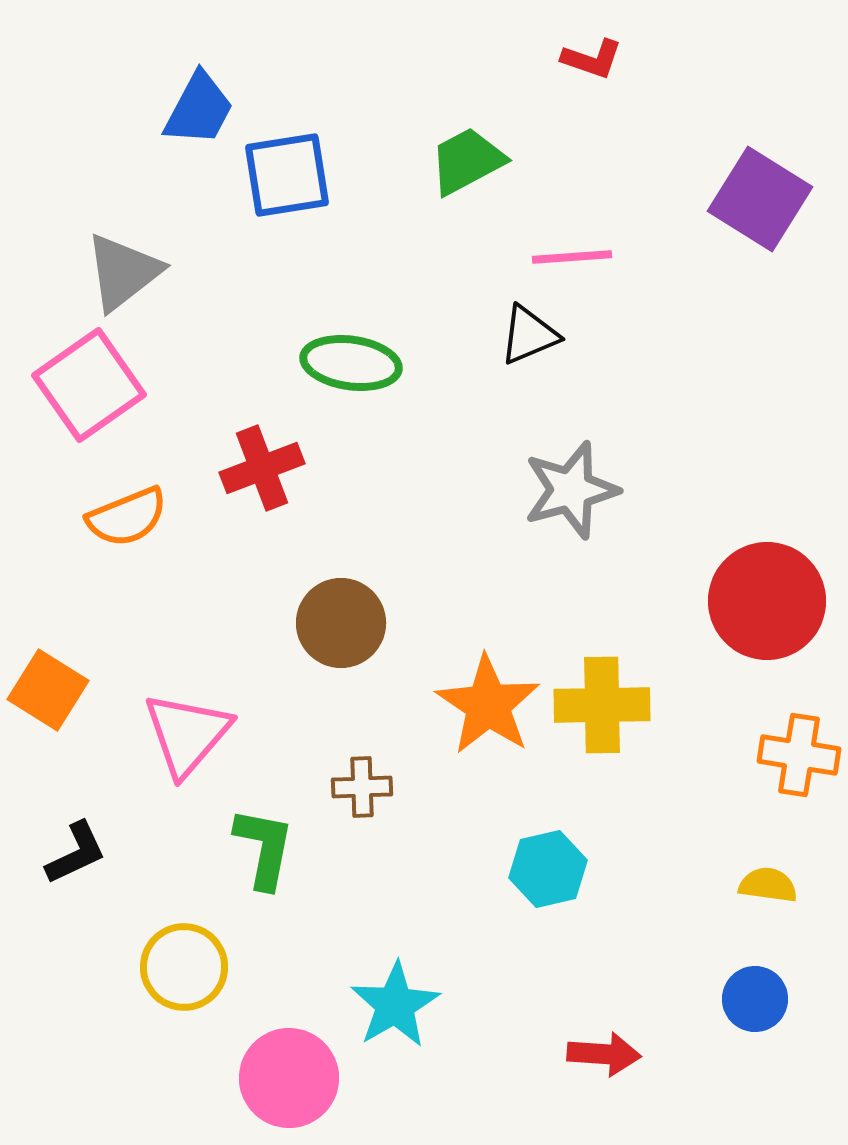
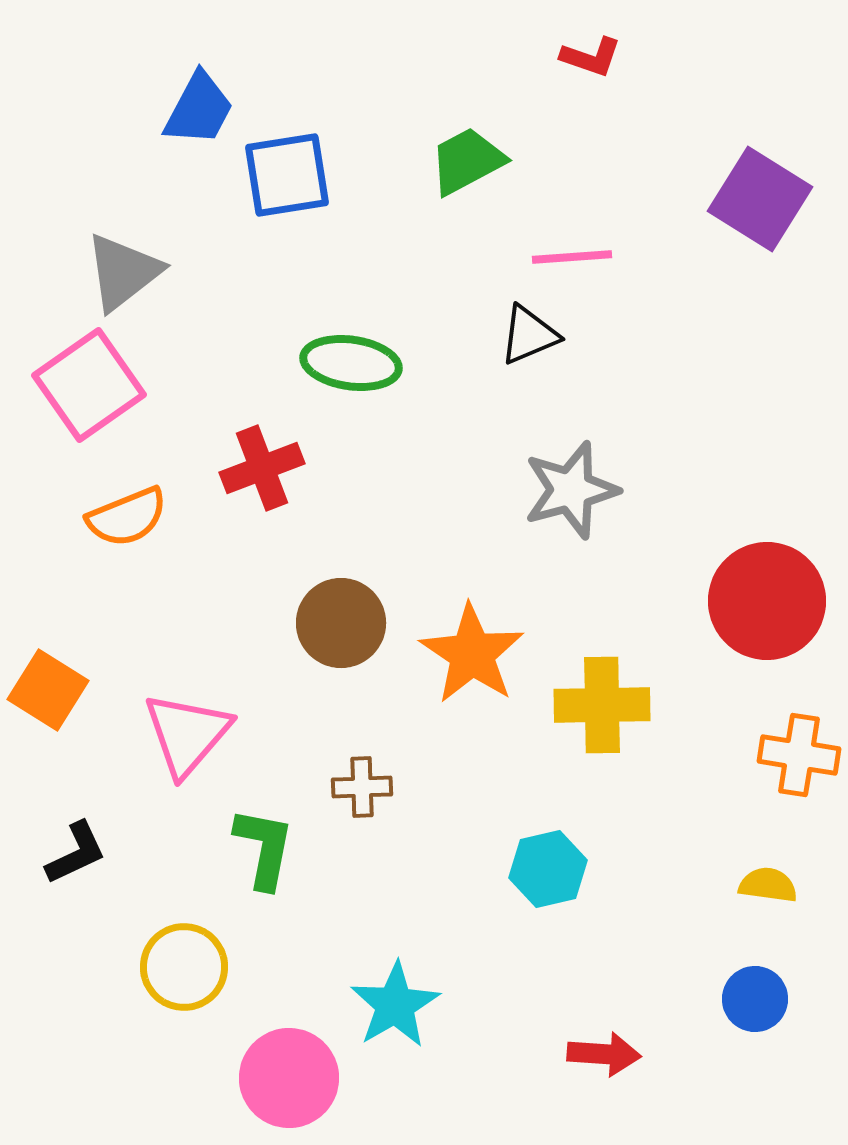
red L-shape: moved 1 px left, 2 px up
orange star: moved 16 px left, 51 px up
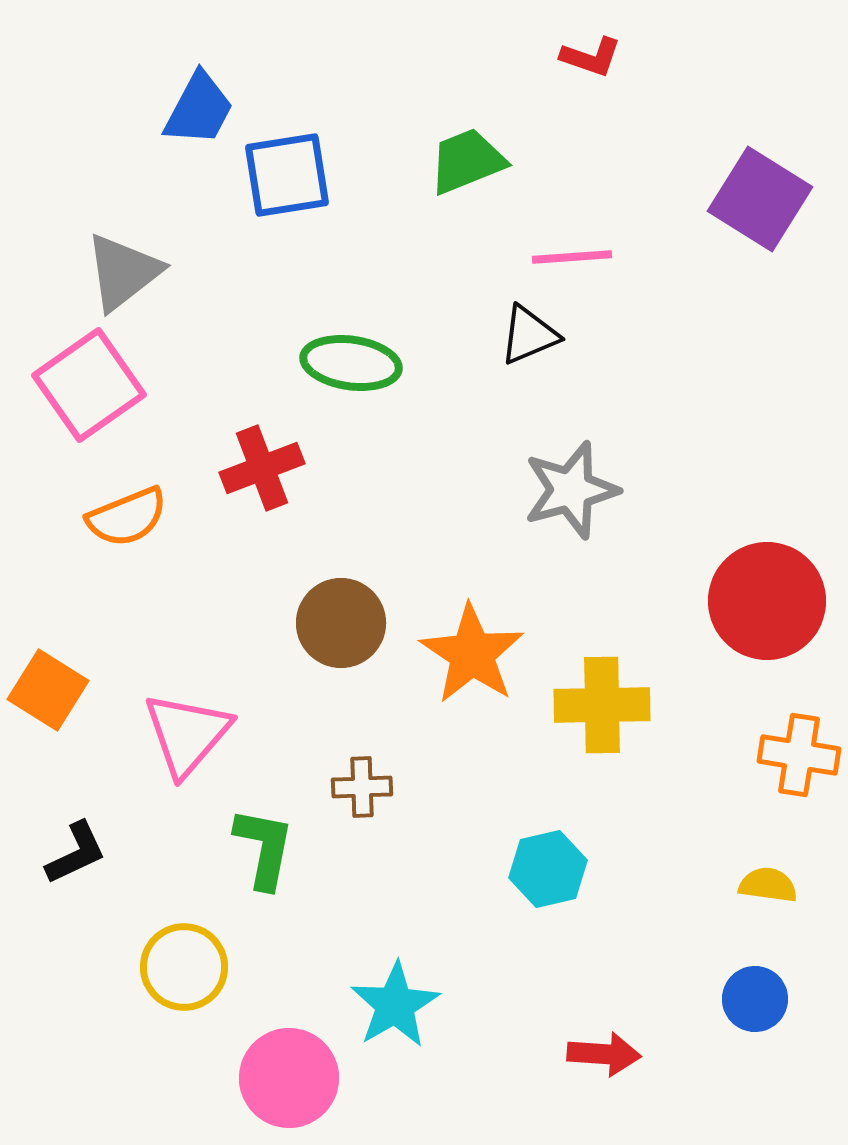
green trapezoid: rotated 6 degrees clockwise
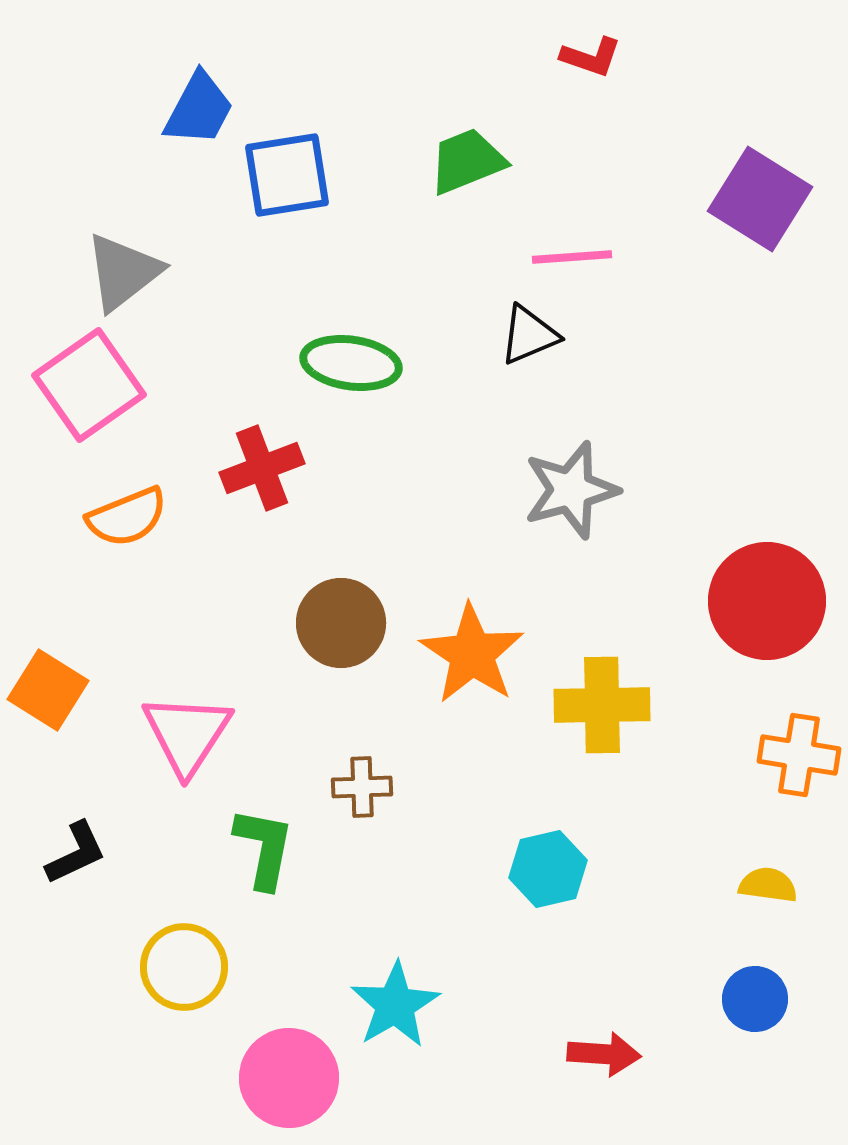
pink triangle: rotated 8 degrees counterclockwise
